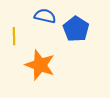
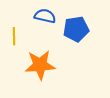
blue pentagon: rotated 30 degrees clockwise
orange star: rotated 24 degrees counterclockwise
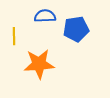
blue semicircle: rotated 15 degrees counterclockwise
orange star: moved 1 px left, 1 px up
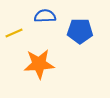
blue pentagon: moved 4 px right, 2 px down; rotated 10 degrees clockwise
yellow line: moved 3 px up; rotated 66 degrees clockwise
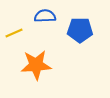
blue pentagon: moved 1 px up
orange star: moved 3 px left, 1 px down
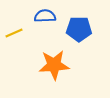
blue pentagon: moved 1 px left, 1 px up
orange star: moved 18 px right
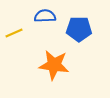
orange star: rotated 12 degrees clockwise
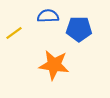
blue semicircle: moved 3 px right
yellow line: rotated 12 degrees counterclockwise
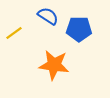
blue semicircle: rotated 35 degrees clockwise
